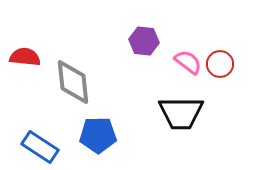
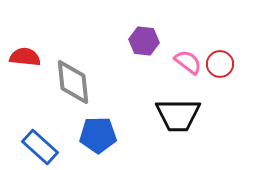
black trapezoid: moved 3 px left, 2 px down
blue rectangle: rotated 9 degrees clockwise
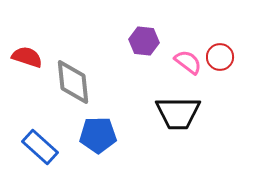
red semicircle: moved 2 px right; rotated 12 degrees clockwise
red circle: moved 7 px up
black trapezoid: moved 2 px up
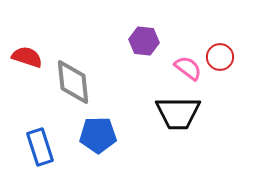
pink semicircle: moved 6 px down
blue rectangle: rotated 30 degrees clockwise
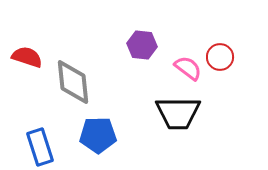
purple hexagon: moved 2 px left, 4 px down
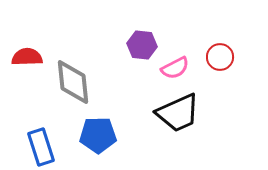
red semicircle: rotated 20 degrees counterclockwise
pink semicircle: moved 13 px left; rotated 116 degrees clockwise
black trapezoid: rotated 24 degrees counterclockwise
blue rectangle: moved 1 px right
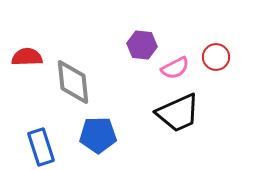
red circle: moved 4 px left
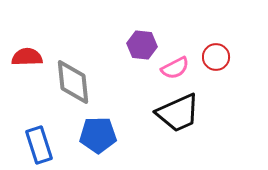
blue rectangle: moved 2 px left, 2 px up
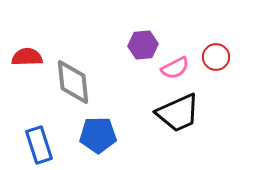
purple hexagon: moved 1 px right; rotated 12 degrees counterclockwise
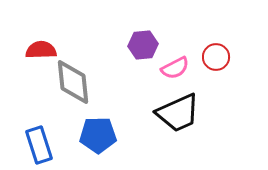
red semicircle: moved 14 px right, 7 px up
